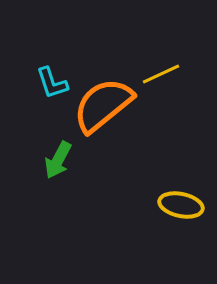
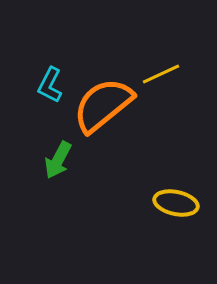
cyan L-shape: moved 2 px left, 2 px down; rotated 45 degrees clockwise
yellow ellipse: moved 5 px left, 2 px up
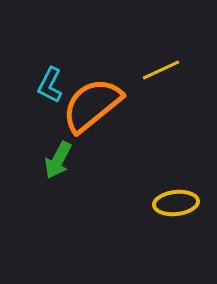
yellow line: moved 4 px up
orange semicircle: moved 11 px left
yellow ellipse: rotated 18 degrees counterclockwise
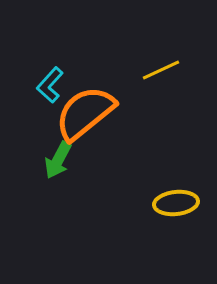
cyan L-shape: rotated 15 degrees clockwise
orange semicircle: moved 7 px left, 8 px down
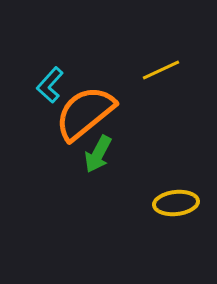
green arrow: moved 40 px right, 6 px up
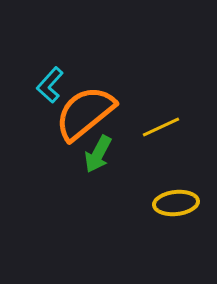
yellow line: moved 57 px down
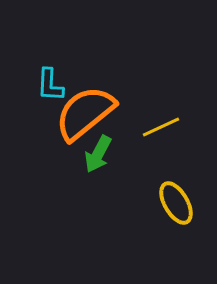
cyan L-shape: rotated 39 degrees counterclockwise
yellow ellipse: rotated 66 degrees clockwise
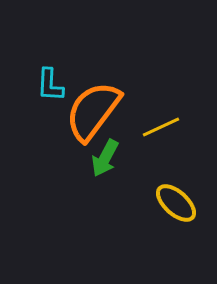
orange semicircle: moved 8 px right, 2 px up; rotated 14 degrees counterclockwise
green arrow: moved 7 px right, 4 px down
yellow ellipse: rotated 18 degrees counterclockwise
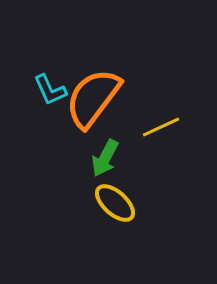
cyan L-shape: moved 5 px down; rotated 27 degrees counterclockwise
orange semicircle: moved 13 px up
yellow ellipse: moved 61 px left
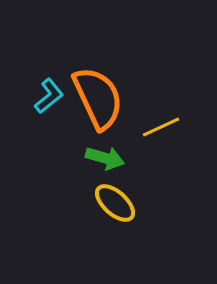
cyan L-shape: moved 1 px left, 6 px down; rotated 105 degrees counterclockwise
orange semicircle: moved 5 px right; rotated 118 degrees clockwise
green arrow: rotated 102 degrees counterclockwise
